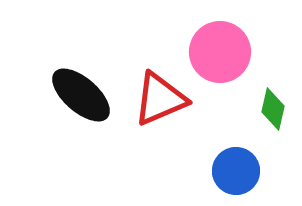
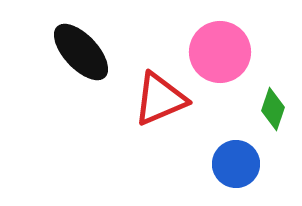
black ellipse: moved 43 px up; rotated 6 degrees clockwise
green diamond: rotated 6 degrees clockwise
blue circle: moved 7 px up
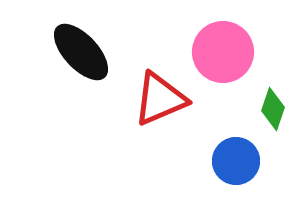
pink circle: moved 3 px right
blue circle: moved 3 px up
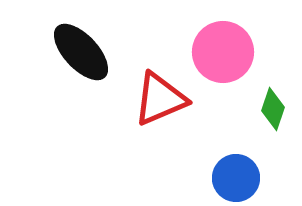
blue circle: moved 17 px down
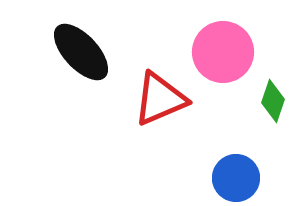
green diamond: moved 8 px up
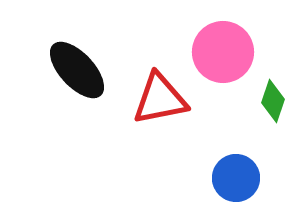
black ellipse: moved 4 px left, 18 px down
red triangle: rotated 12 degrees clockwise
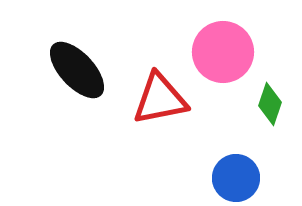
green diamond: moved 3 px left, 3 px down
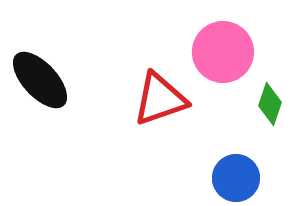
black ellipse: moved 37 px left, 10 px down
red triangle: rotated 8 degrees counterclockwise
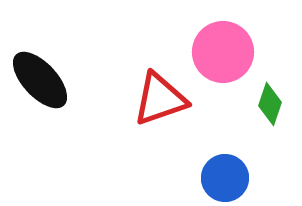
blue circle: moved 11 px left
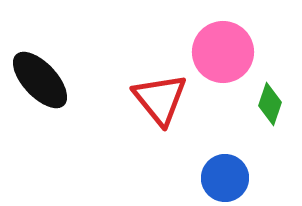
red triangle: rotated 50 degrees counterclockwise
